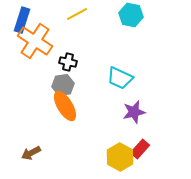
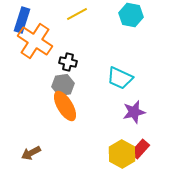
yellow hexagon: moved 2 px right, 3 px up
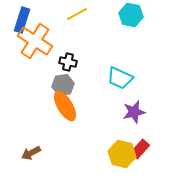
yellow hexagon: rotated 16 degrees counterclockwise
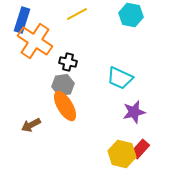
brown arrow: moved 28 px up
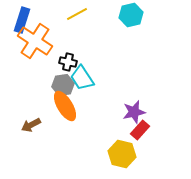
cyan hexagon: rotated 25 degrees counterclockwise
cyan trapezoid: moved 38 px left; rotated 32 degrees clockwise
red rectangle: moved 19 px up
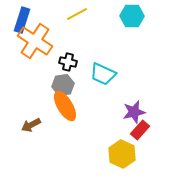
cyan hexagon: moved 1 px right, 1 px down; rotated 15 degrees clockwise
cyan trapezoid: moved 21 px right, 4 px up; rotated 32 degrees counterclockwise
yellow hexagon: rotated 12 degrees clockwise
